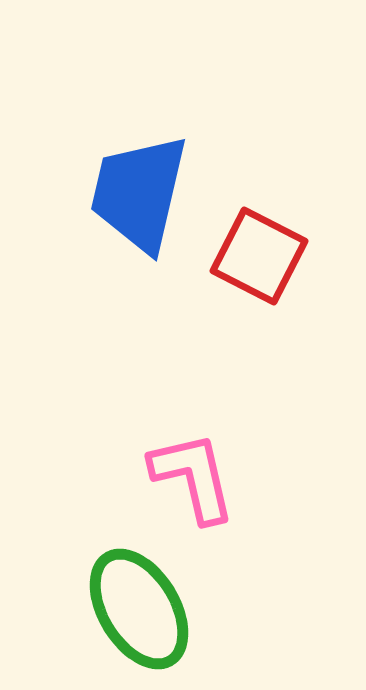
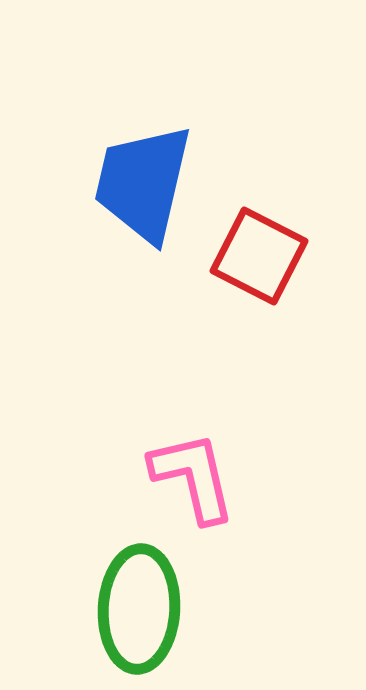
blue trapezoid: moved 4 px right, 10 px up
green ellipse: rotated 34 degrees clockwise
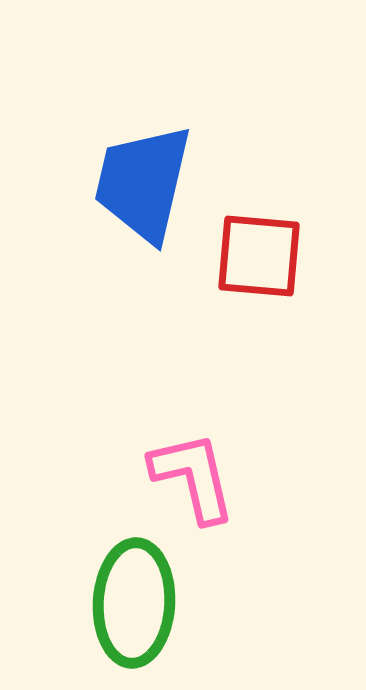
red square: rotated 22 degrees counterclockwise
green ellipse: moved 5 px left, 6 px up
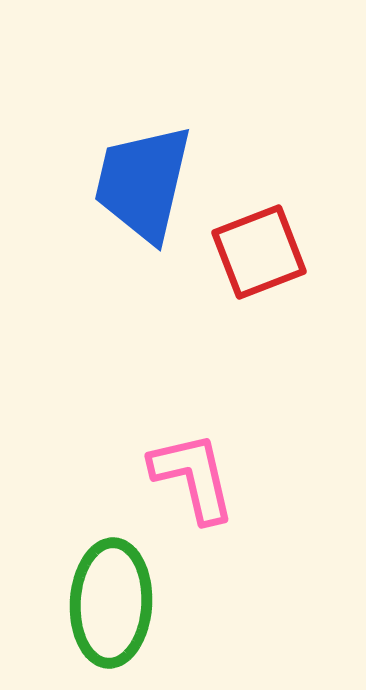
red square: moved 4 px up; rotated 26 degrees counterclockwise
green ellipse: moved 23 px left
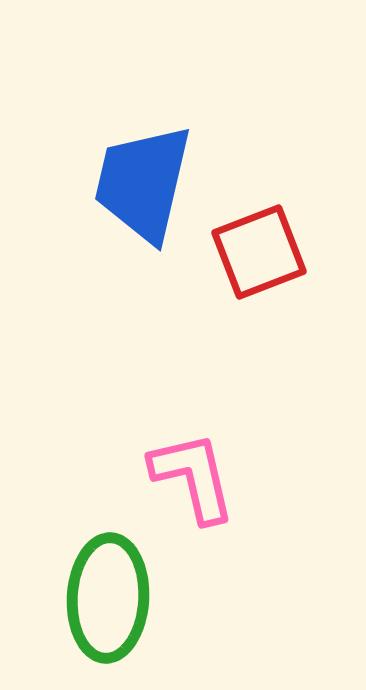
green ellipse: moved 3 px left, 5 px up
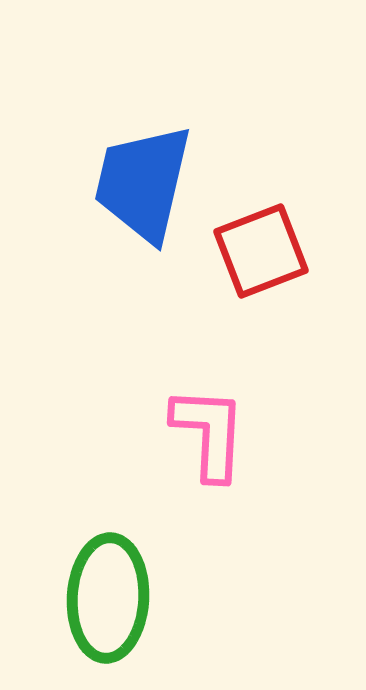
red square: moved 2 px right, 1 px up
pink L-shape: moved 16 px right, 44 px up; rotated 16 degrees clockwise
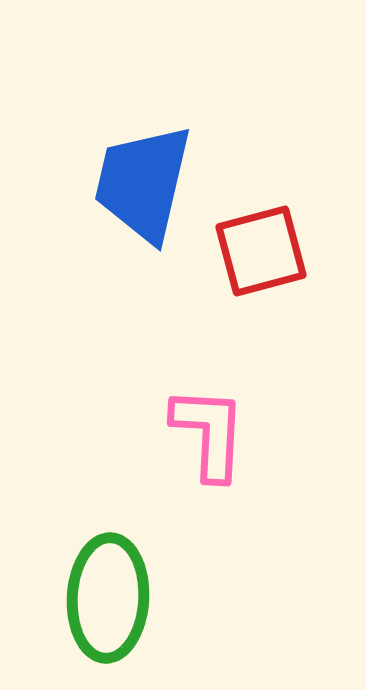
red square: rotated 6 degrees clockwise
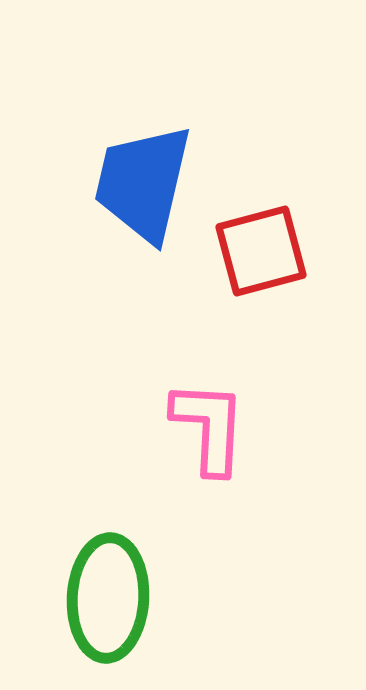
pink L-shape: moved 6 px up
